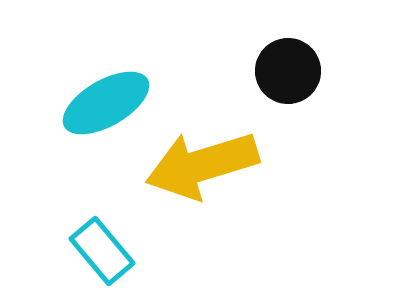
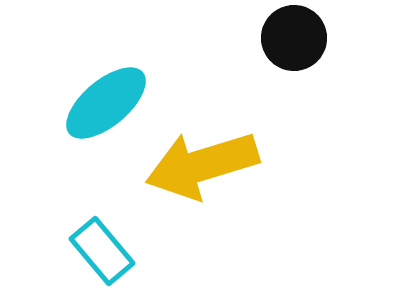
black circle: moved 6 px right, 33 px up
cyan ellipse: rotated 10 degrees counterclockwise
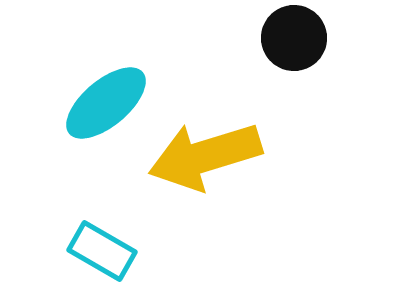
yellow arrow: moved 3 px right, 9 px up
cyan rectangle: rotated 20 degrees counterclockwise
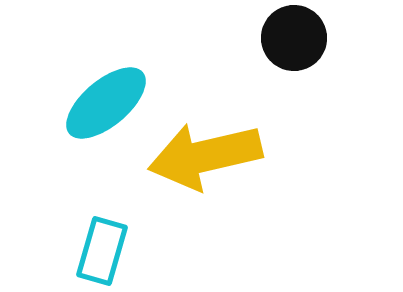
yellow arrow: rotated 4 degrees clockwise
cyan rectangle: rotated 76 degrees clockwise
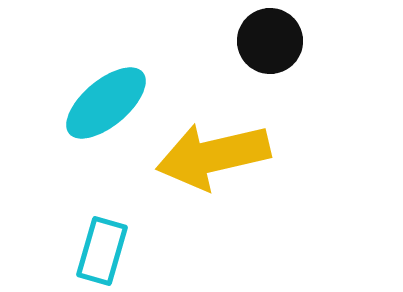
black circle: moved 24 px left, 3 px down
yellow arrow: moved 8 px right
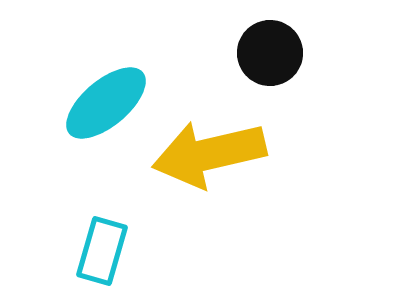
black circle: moved 12 px down
yellow arrow: moved 4 px left, 2 px up
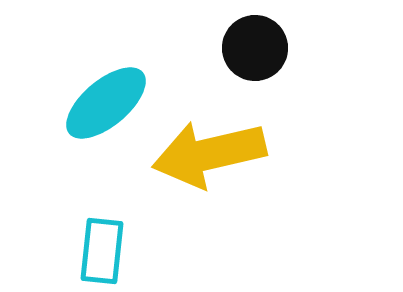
black circle: moved 15 px left, 5 px up
cyan rectangle: rotated 10 degrees counterclockwise
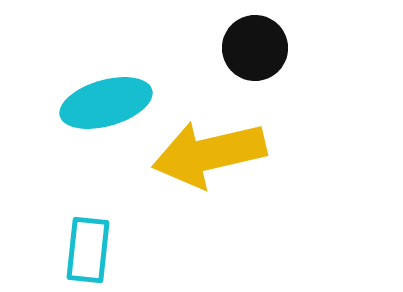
cyan ellipse: rotated 24 degrees clockwise
cyan rectangle: moved 14 px left, 1 px up
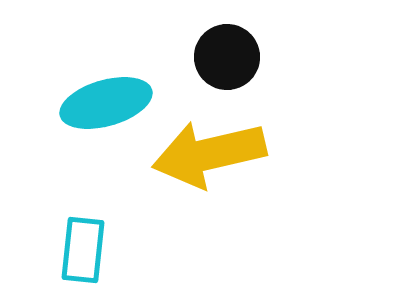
black circle: moved 28 px left, 9 px down
cyan rectangle: moved 5 px left
